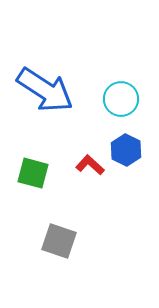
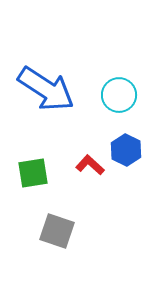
blue arrow: moved 1 px right, 1 px up
cyan circle: moved 2 px left, 4 px up
green square: rotated 24 degrees counterclockwise
gray square: moved 2 px left, 10 px up
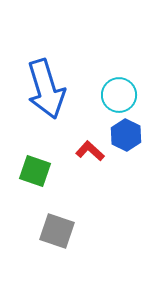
blue arrow: rotated 40 degrees clockwise
blue hexagon: moved 15 px up
red L-shape: moved 14 px up
green square: moved 2 px right, 2 px up; rotated 28 degrees clockwise
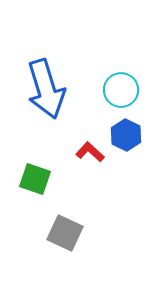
cyan circle: moved 2 px right, 5 px up
red L-shape: moved 1 px down
green square: moved 8 px down
gray square: moved 8 px right, 2 px down; rotated 6 degrees clockwise
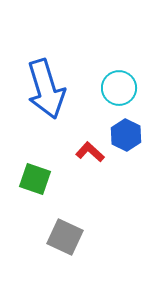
cyan circle: moved 2 px left, 2 px up
gray square: moved 4 px down
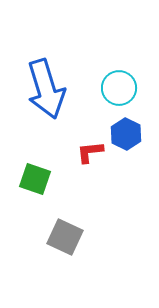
blue hexagon: moved 1 px up
red L-shape: rotated 48 degrees counterclockwise
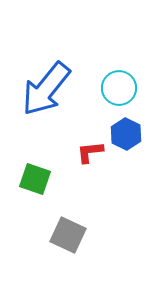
blue arrow: rotated 56 degrees clockwise
gray square: moved 3 px right, 2 px up
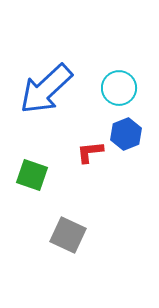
blue arrow: rotated 8 degrees clockwise
blue hexagon: rotated 12 degrees clockwise
green square: moved 3 px left, 4 px up
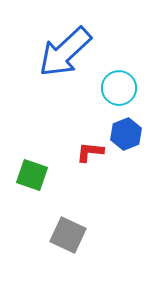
blue arrow: moved 19 px right, 37 px up
red L-shape: rotated 12 degrees clockwise
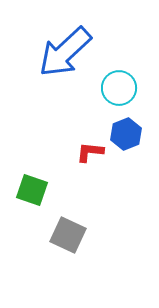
green square: moved 15 px down
